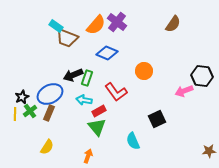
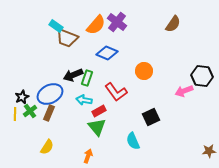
black square: moved 6 px left, 2 px up
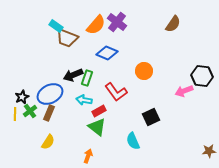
green triangle: rotated 12 degrees counterclockwise
yellow semicircle: moved 1 px right, 5 px up
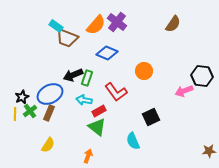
yellow semicircle: moved 3 px down
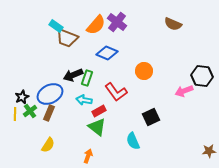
brown semicircle: rotated 78 degrees clockwise
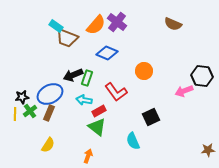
black star: rotated 16 degrees clockwise
brown star: moved 1 px left, 1 px up
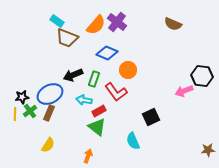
cyan rectangle: moved 1 px right, 5 px up
orange circle: moved 16 px left, 1 px up
green rectangle: moved 7 px right, 1 px down
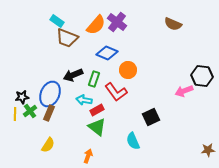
blue ellipse: rotated 40 degrees counterclockwise
red rectangle: moved 2 px left, 1 px up
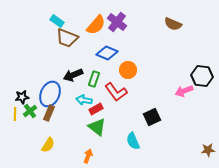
red rectangle: moved 1 px left, 1 px up
black square: moved 1 px right
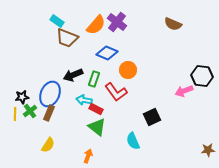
red rectangle: rotated 56 degrees clockwise
